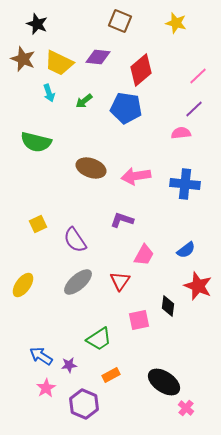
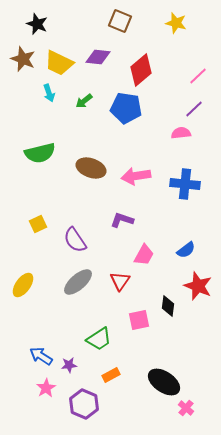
green semicircle: moved 4 px right, 11 px down; rotated 28 degrees counterclockwise
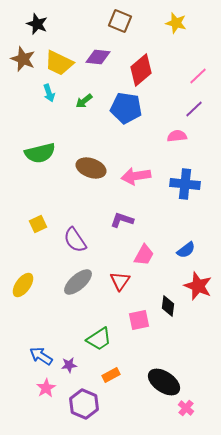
pink semicircle: moved 4 px left, 3 px down
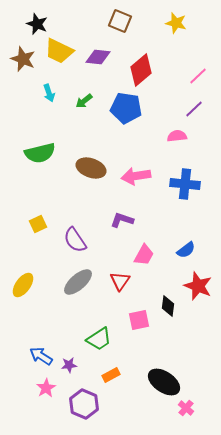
yellow trapezoid: moved 12 px up
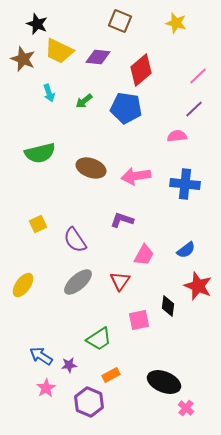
black ellipse: rotated 12 degrees counterclockwise
purple hexagon: moved 5 px right, 2 px up
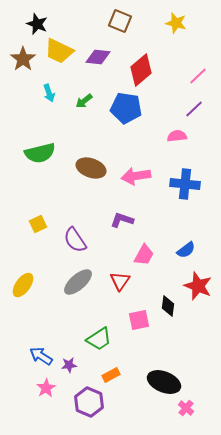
brown star: rotated 15 degrees clockwise
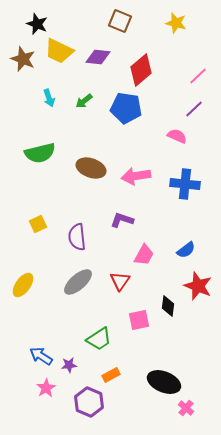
brown star: rotated 15 degrees counterclockwise
cyan arrow: moved 5 px down
pink semicircle: rotated 30 degrees clockwise
purple semicircle: moved 2 px right, 3 px up; rotated 28 degrees clockwise
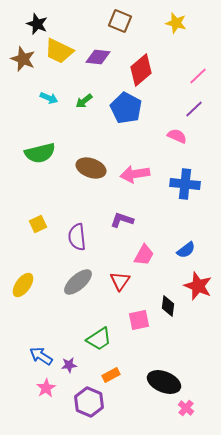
cyan arrow: rotated 48 degrees counterclockwise
blue pentagon: rotated 20 degrees clockwise
pink arrow: moved 1 px left, 2 px up
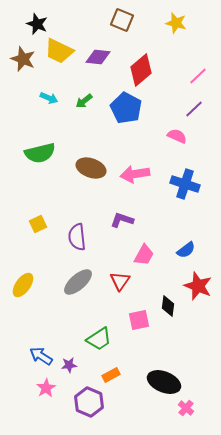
brown square: moved 2 px right, 1 px up
blue cross: rotated 12 degrees clockwise
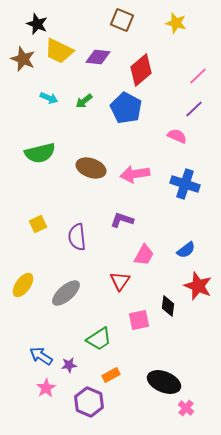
gray ellipse: moved 12 px left, 11 px down
